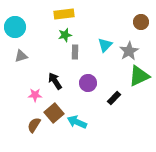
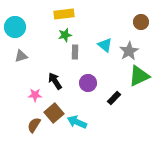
cyan triangle: rotated 35 degrees counterclockwise
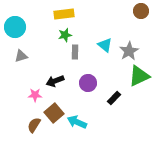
brown circle: moved 11 px up
black arrow: rotated 78 degrees counterclockwise
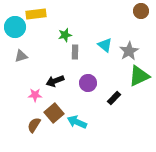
yellow rectangle: moved 28 px left
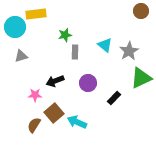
green triangle: moved 2 px right, 2 px down
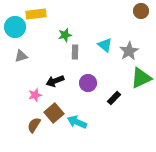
pink star: rotated 16 degrees counterclockwise
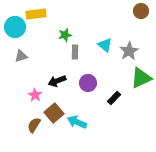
black arrow: moved 2 px right
pink star: rotated 24 degrees counterclockwise
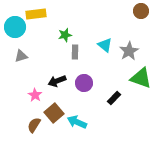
green triangle: rotated 45 degrees clockwise
purple circle: moved 4 px left
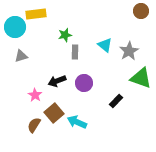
black rectangle: moved 2 px right, 3 px down
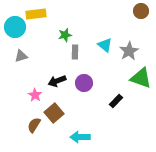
cyan arrow: moved 3 px right, 15 px down; rotated 24 degrees counterclockwise
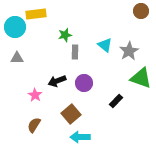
gray triangle: moved 4 px left, 2 px down; rotated 16 degrees clockwise
brown square: moved 17 px right, 1 px down
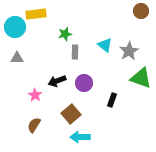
green star: moved 1 px up
black rectangle: moved 4 px left, 1 px up; rotated 24 degrees counterclockwise
